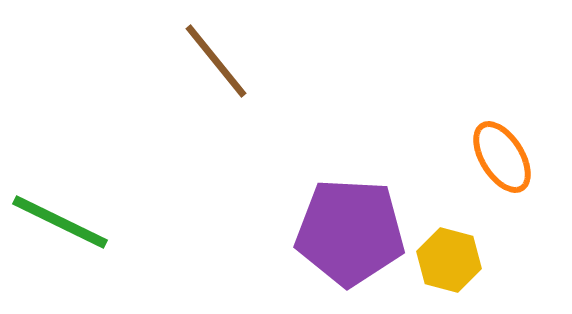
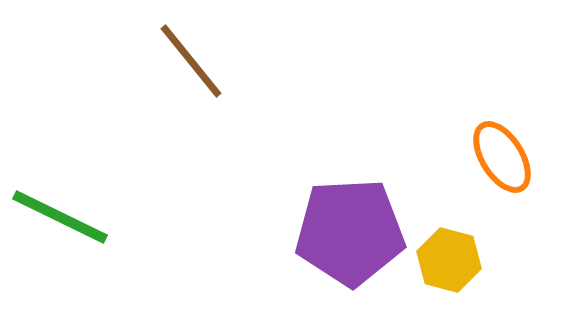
brown line: moved 25 px left
green line: moved 5 px up
purple pentagon: rotated 6 degrees counterclockwise
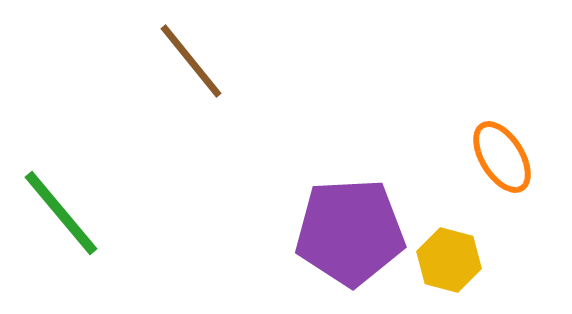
green line: moved 1 px right, 4 px up; rotated 24 degrees clockwise
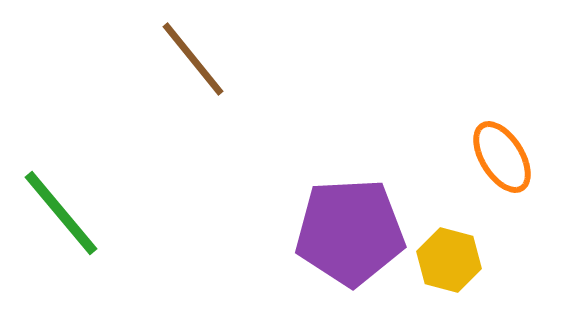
brown line: moved 2 px right, 2 px up
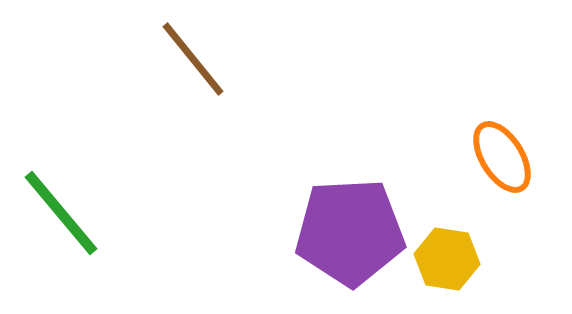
yellow hexagon: moved 2 px left, 1 px up; rotated 6 degrees counterclockwise
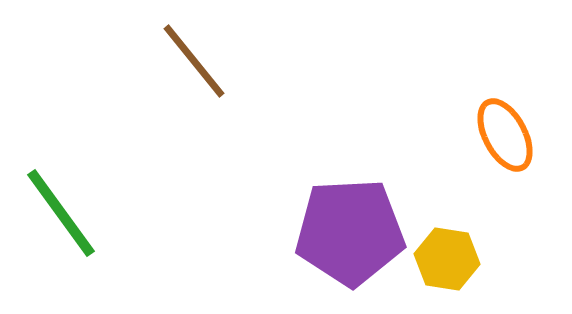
brown line: moved 1 px right, 2 px down
orange ellipse: moved 3 px right, 22 px up; rotated 4 degrees clockwise
green line: rotated 4 degrees clockwise
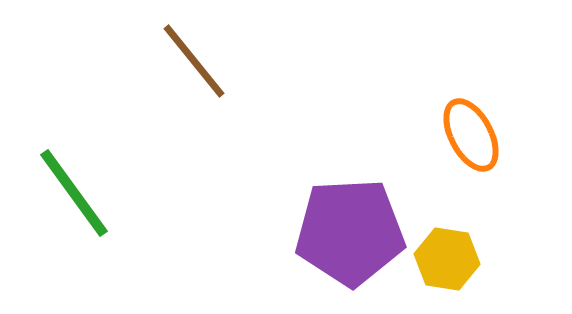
orange ellipse: moved 34 px left
green line: moved 13 px right, 20 px up
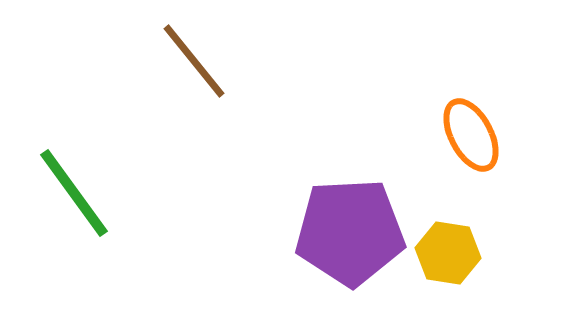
yellow hexagon: moved 1 px right, 6 px up
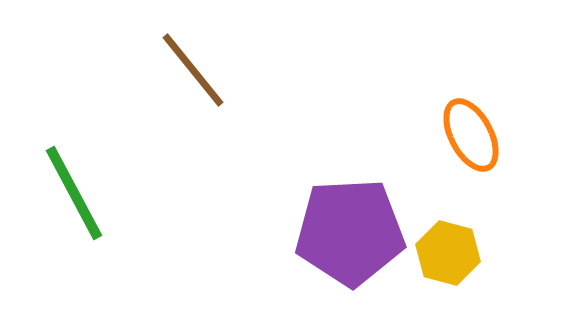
brown line: moved 1 px left, 9 px down
green line: rotated 8 degrees clockwise
yellow hexagon: rotated 6 degrees clockwise
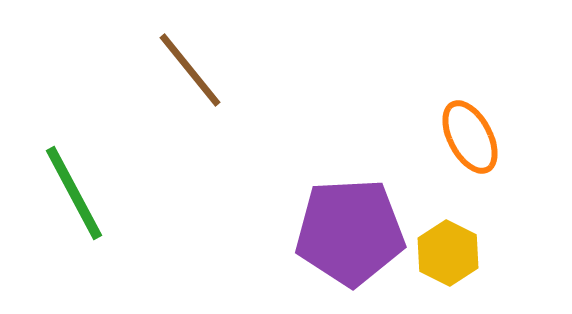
brown line: moved 3 px left
orange ellipse: moved 1 px left, 2 px down
yellow hexagon: rotated 12 degrees clockwise
